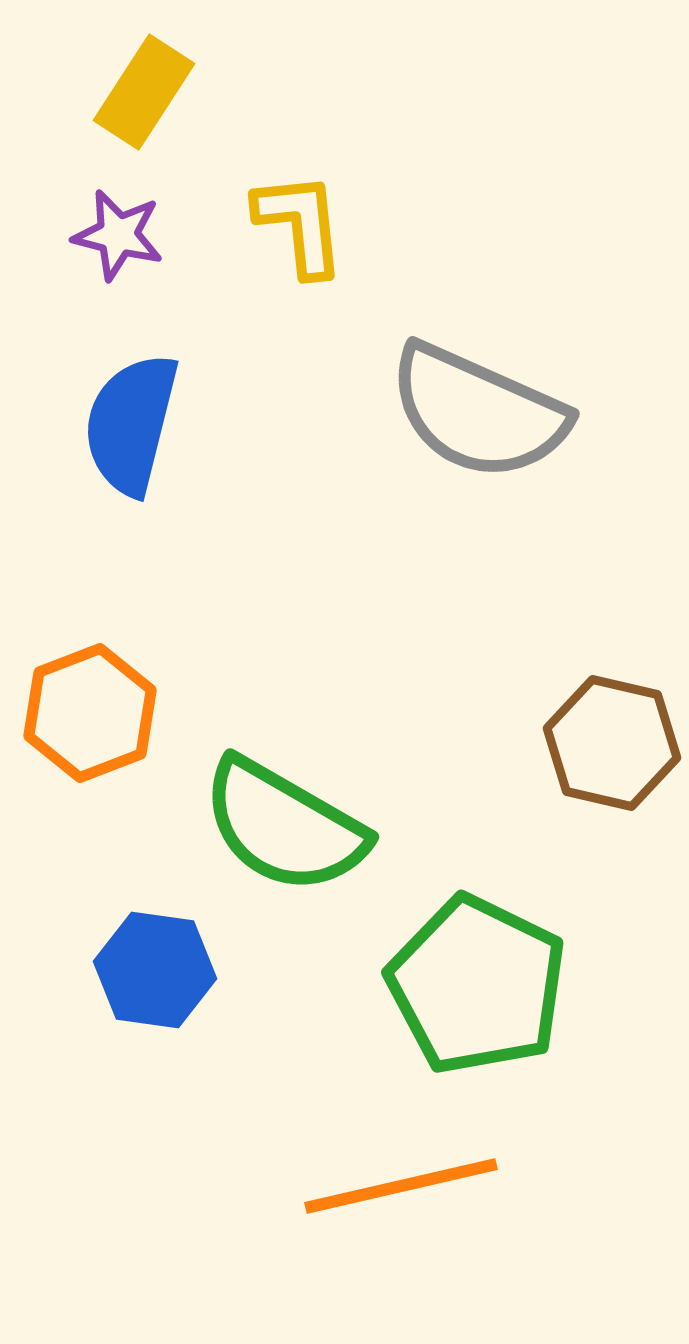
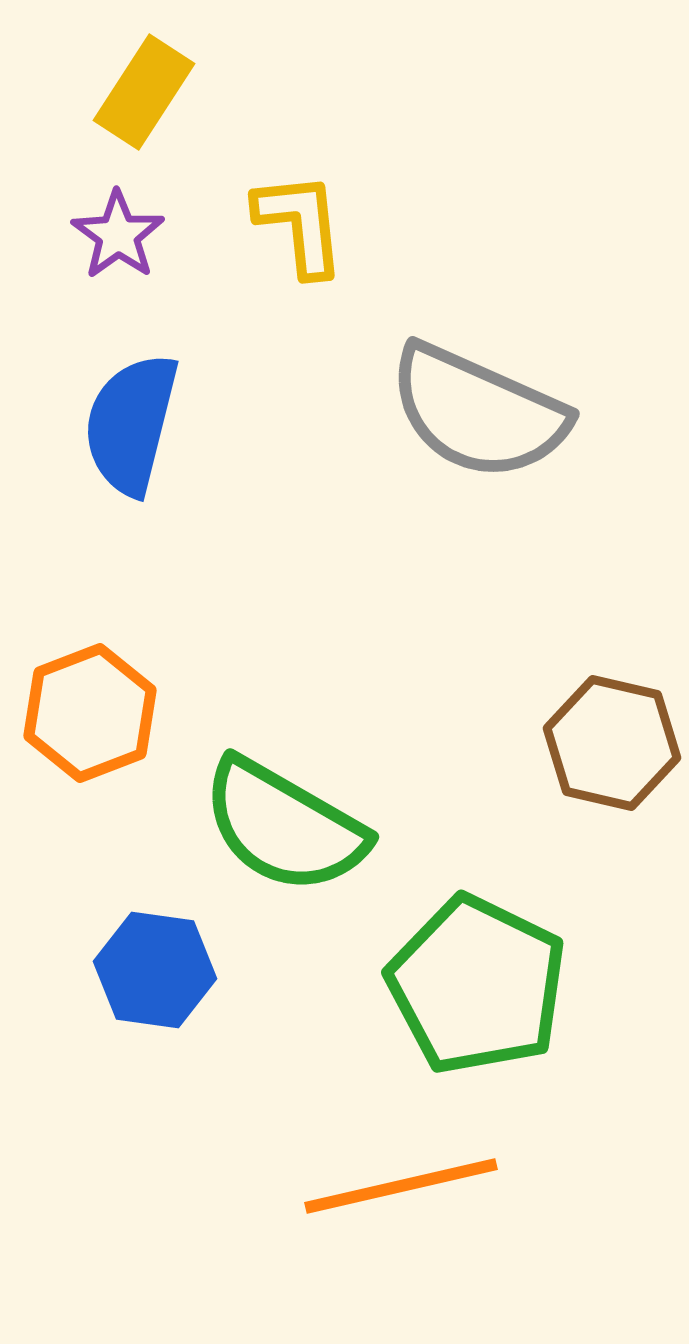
purple star: rotated 22 degrees clockwise
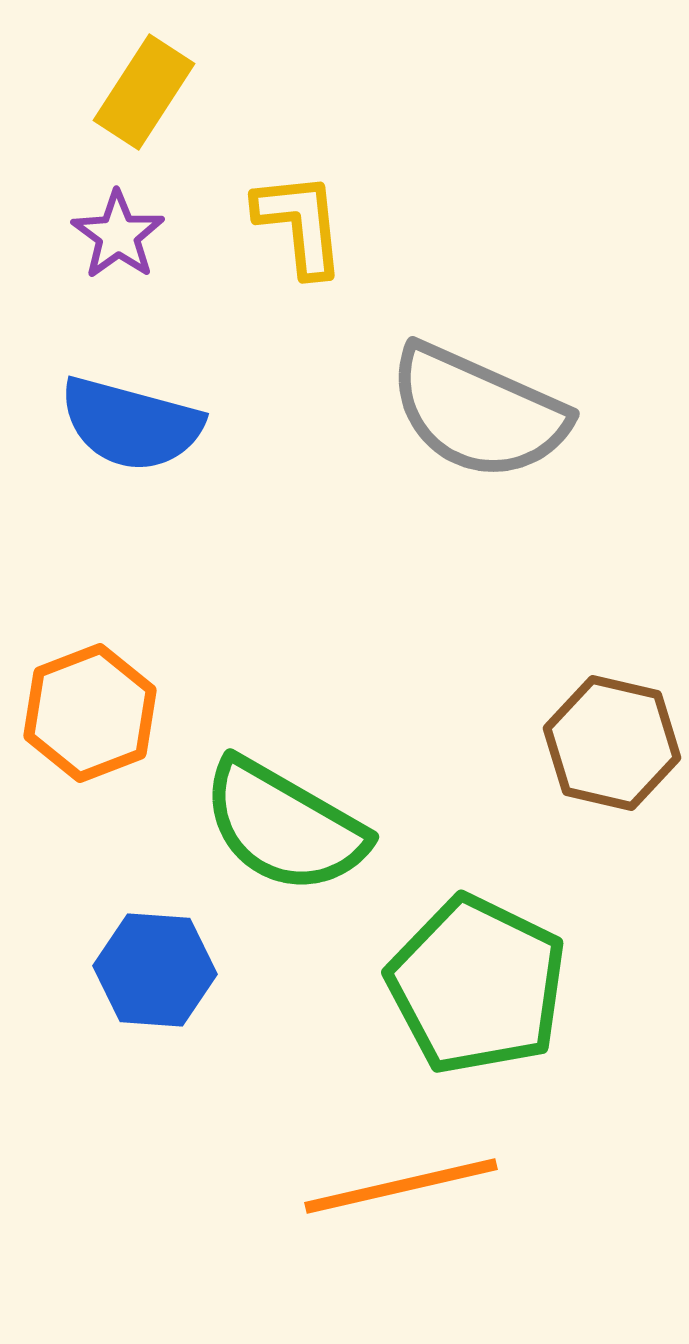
blue semicircle: rotated 89 degrees counterclockwise
blue hexagon: rotated 4 degrees counterclockwise
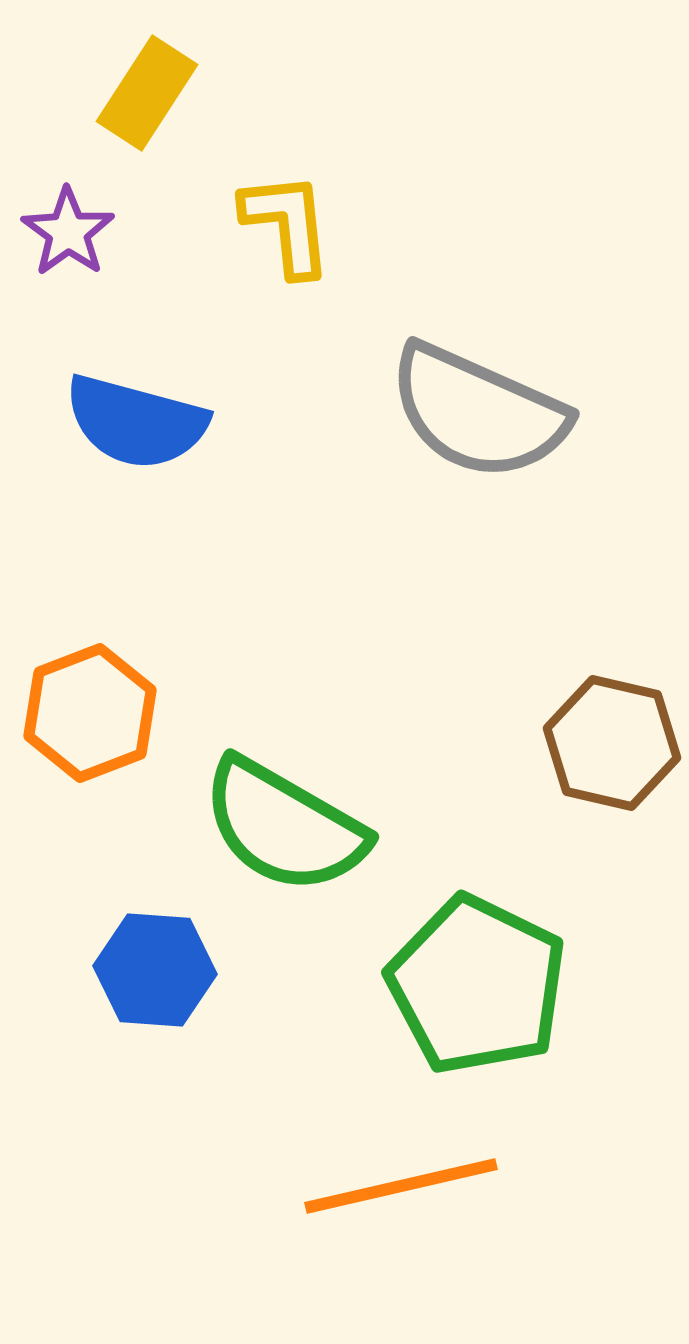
yellow rectangle: moved 3 px right, 1 px down
yellow L-shape: moved 13 px left
purple star: moved 50 px left, 3 px up
blue semicircle: moved 5 px right, 2 px up
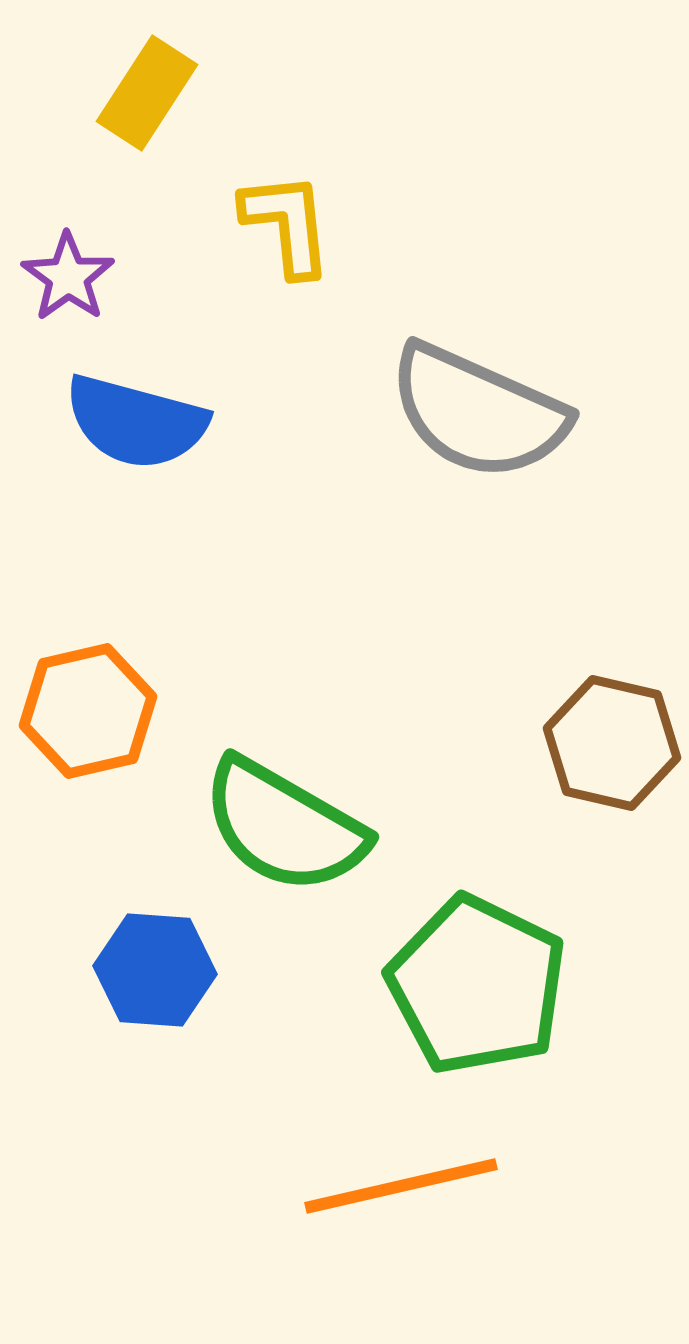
purple star: moved 45 px down
orange hexagon: moved 2 px left, 2 px up; rotated 8 degrees clockwise
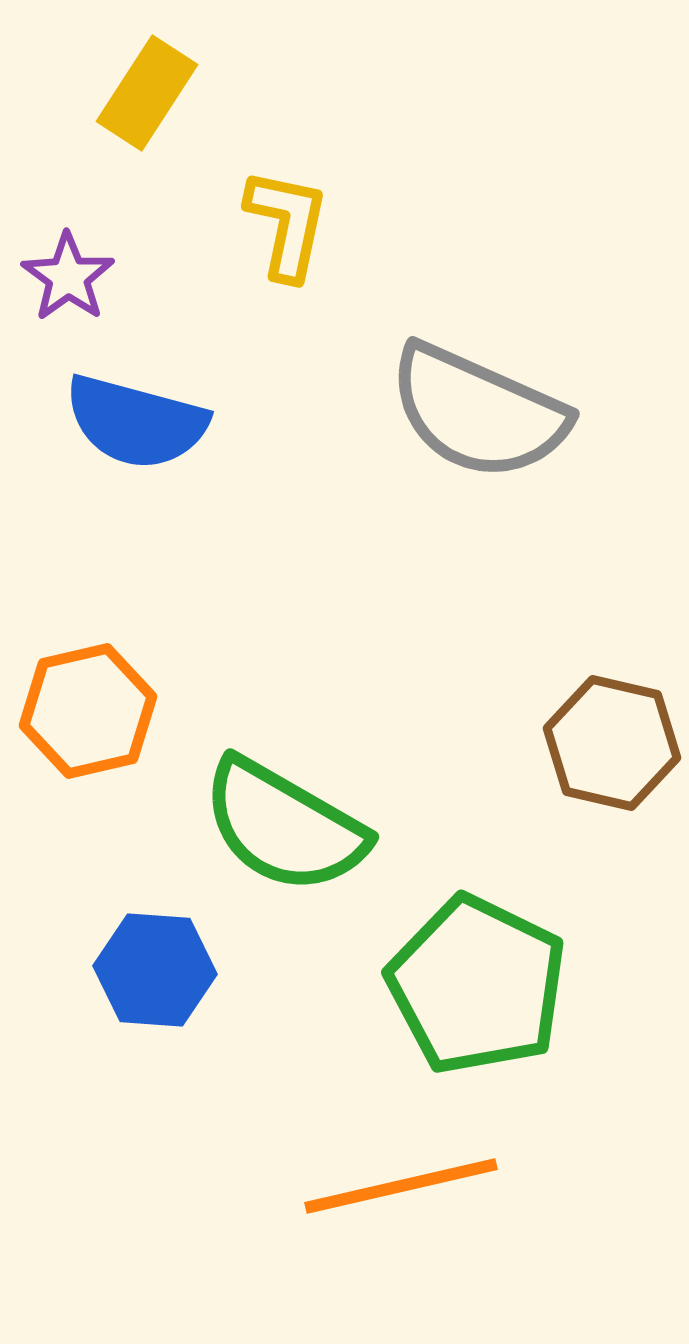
yellow L-shape: rotated 18 degrees clockwise
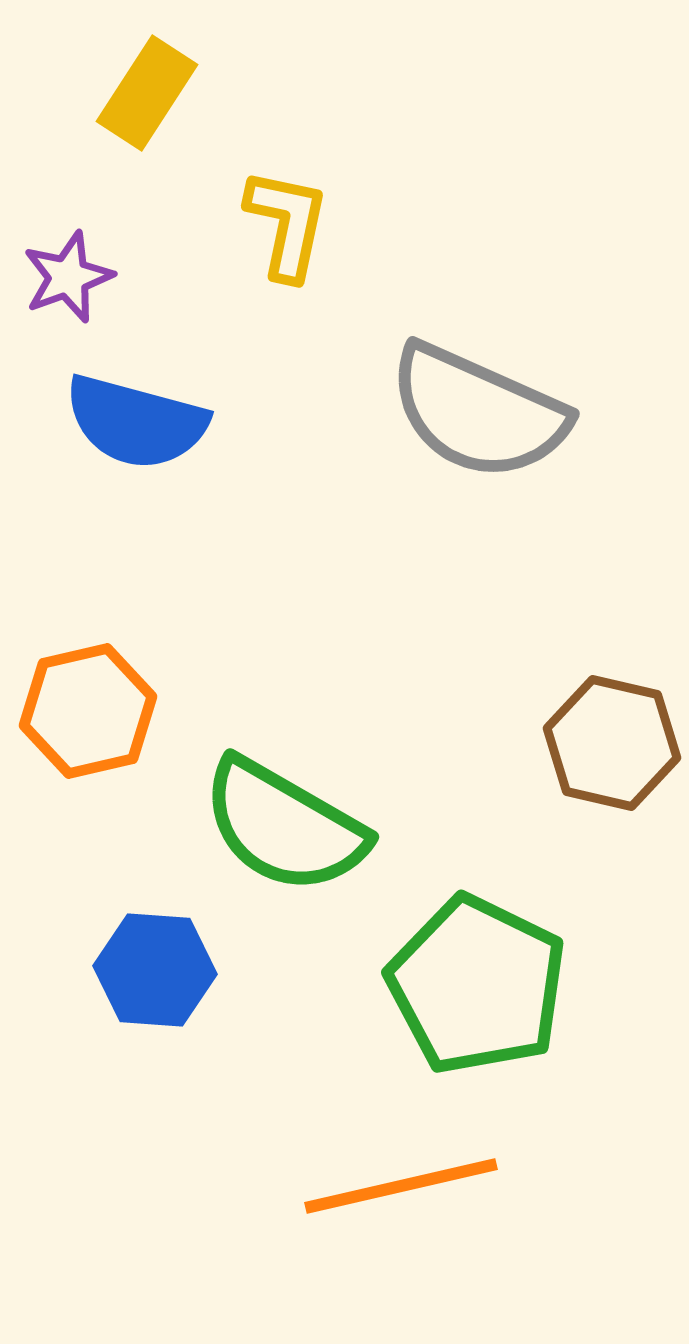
purple star: rotated 16 degrees clockwise
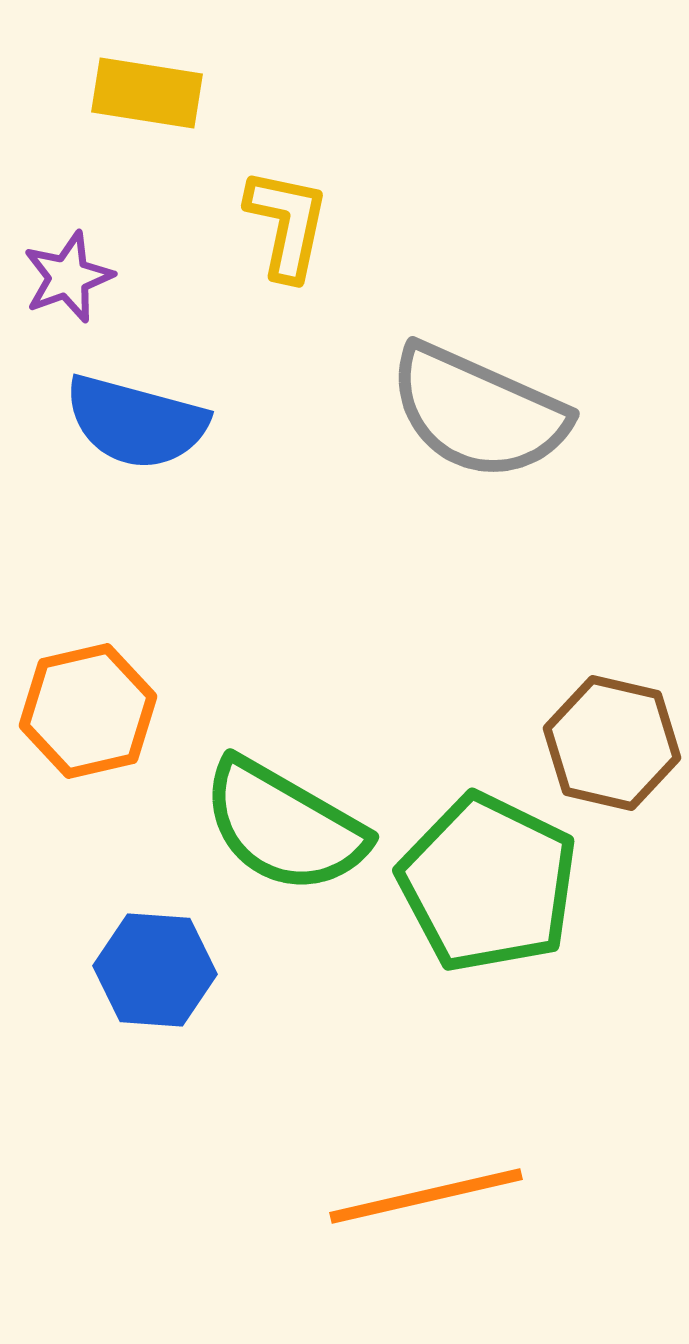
yellow rectangle: rotated 66 degrees clockwise
green pentagon: moved 11 px right, 102 px up
orange line: moved 25 px right, 10 px down
